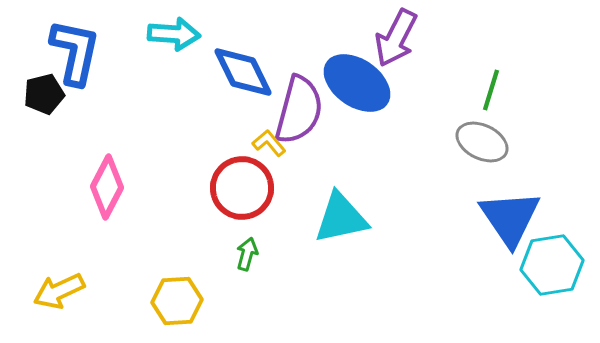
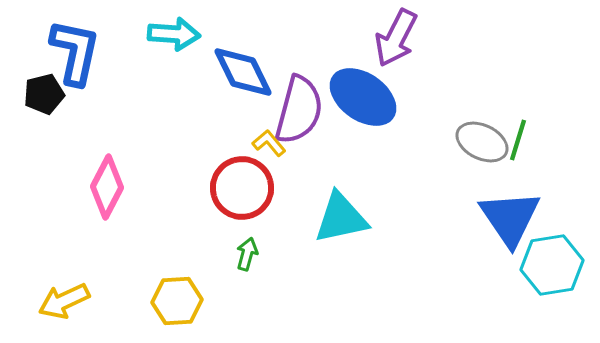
blue ellipse: moved 6 px right, 14 px down
green line: moved 27 px right, 50 px down
yellow arrow: moved 5 px right, 10 px down
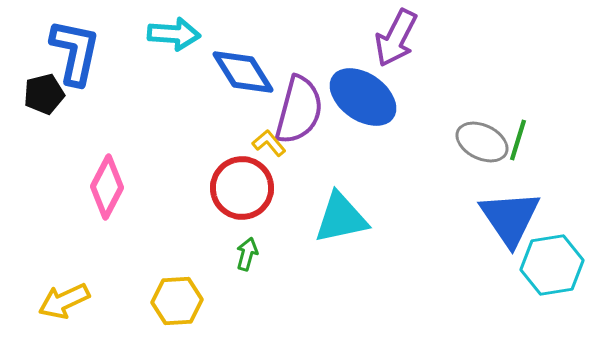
blue diamond: rotated 6 degrees counterclockwise
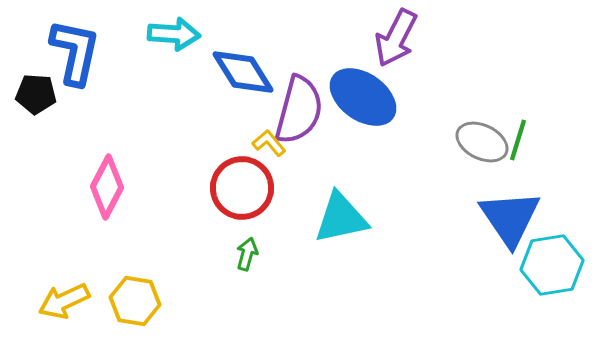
black pentagon: moved 8 px left; rotated 18 degrees clockwise
yellow hexagon: moved 42 px left; rotated 12 degrees clockwise
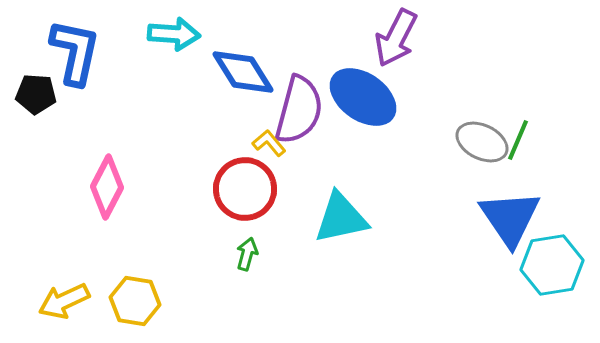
green line: rotated 6 degrees clockwise
red circle: moved 3 px right, 1 px down
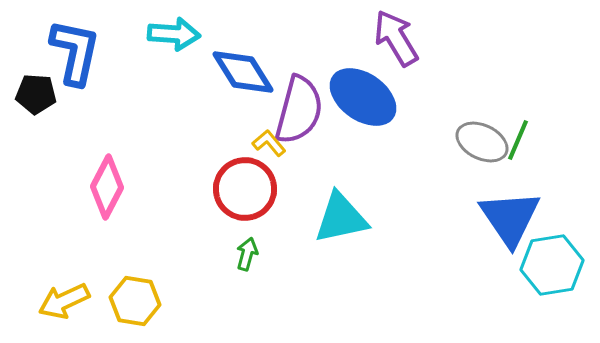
purple arrow: rotated 122 degrees clockwise
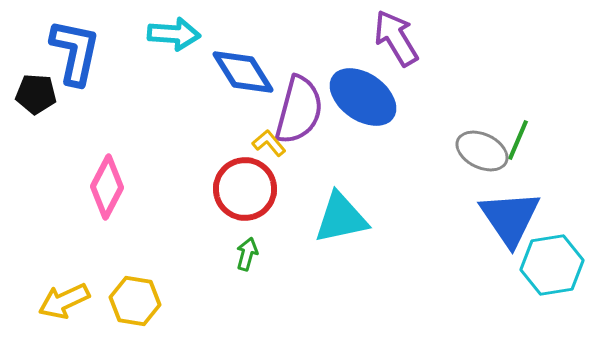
gray ellipse: moved 9 px down
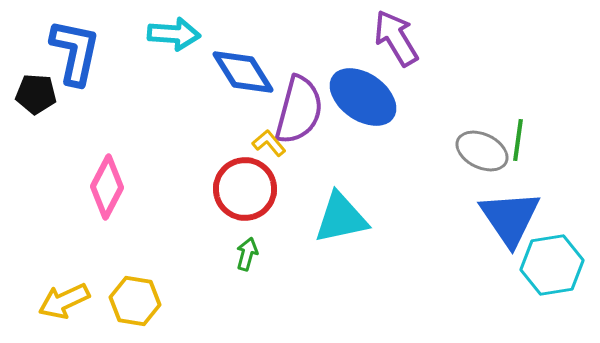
green line: rotated 15 degrees counterclockwise
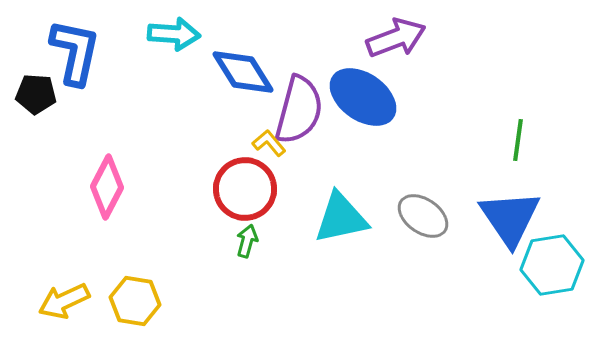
purple arrow: rotated 100 degrees clockwise
gray ellipse: moved 59 px left, 65 px down; rotated 9 degrees clockwise
green arrow: moved 13 px up
